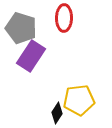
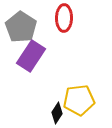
gray pentagon: moved 1 px up; rotated 16 degrees clockwise
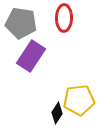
gray pentagon: moved 4 px up; rotated 24 degrees counterclockwise
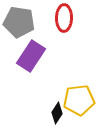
gray pentagon: moved 2 px left, 1 px up
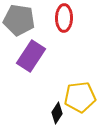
gray pentagon: moved 2 px up
yellow pentagon: moved 1 px right, 3 px up
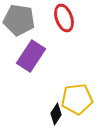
red ellipse: rotated 20 degrees counterclockwise
yellow pentagon: moved 3 px left, 2 px down
black diamond: moved 1 px left, 1 px down
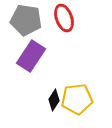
gray pentagon: moved 7 px right
black diamond: moved 2 px left, 14 px up
